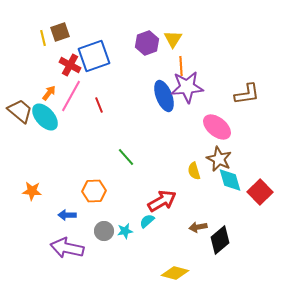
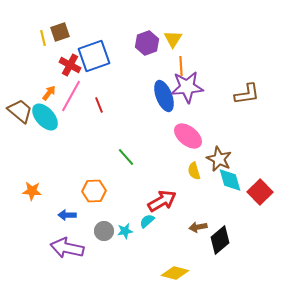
pink ellipse: moved 29 px left, 9 px down
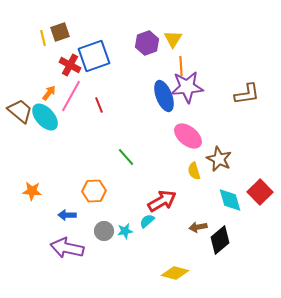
cyan diamond: moved 20 px down
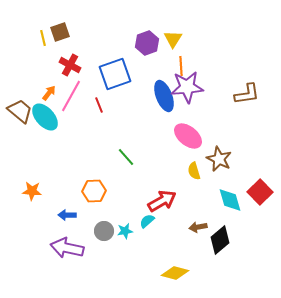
blue square: moved 21 px right, 18 px down
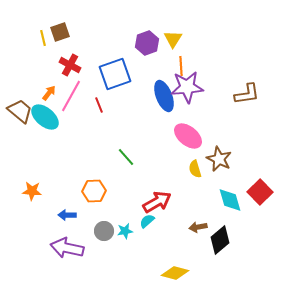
cyan ellipse: rotated 8 degrees counterclockwise
yellow semicircle: moved 1 px right, 2 px up
red arrow: moved 5 px left, 1 px down
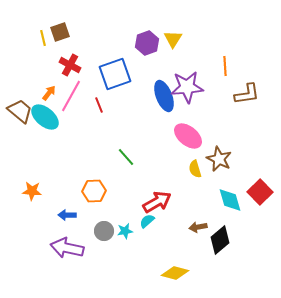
orange line: moved 44 px right
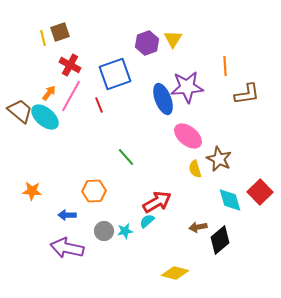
blue ellipse: moved 1 px left, 3 px down
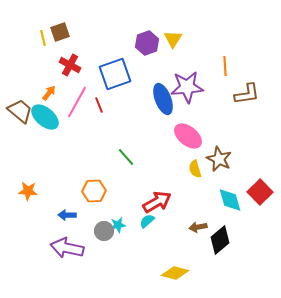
pink line: moved 6 px right, 6 px down
orange star: moved 4 px left
cyan star: moved 7 px left, 6 px up
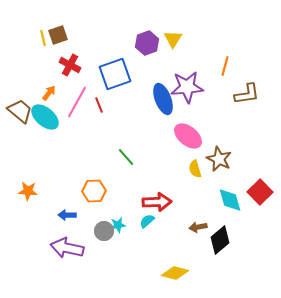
brown square: moved 2 px left, 3 px down
orange line: rotated 18 degrees clockwise
red arrow: rotated 28 degrees clockwise
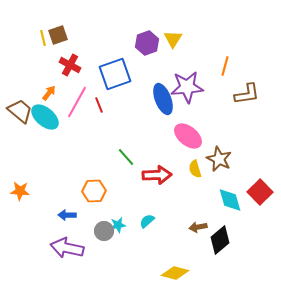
orange star: moved 8 px left
red arrow: moved 27 px up
